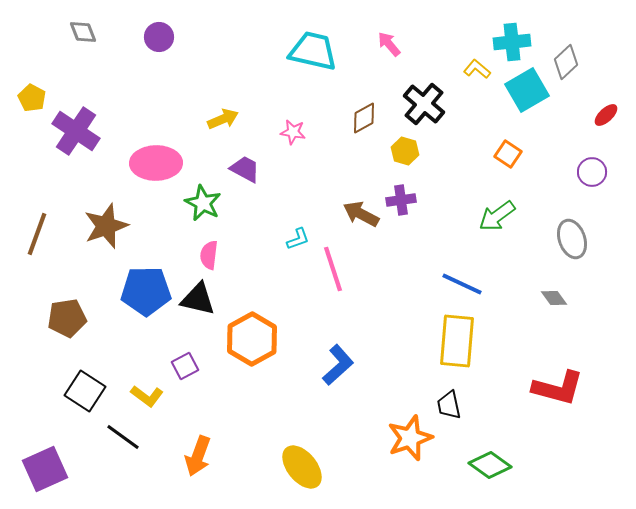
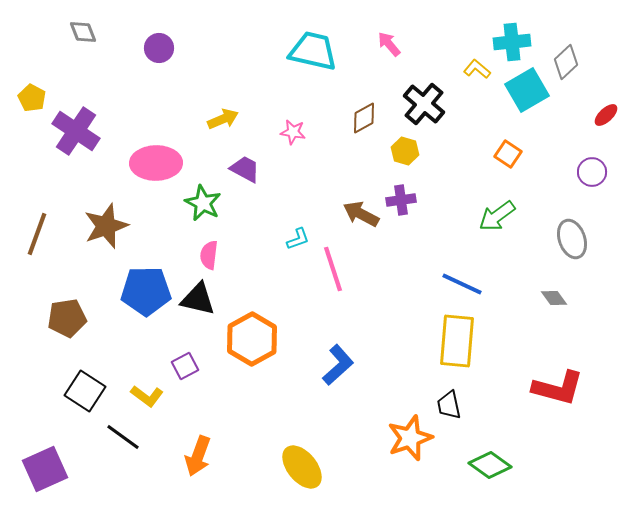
purple circle at (159, 37): moved 11 px down
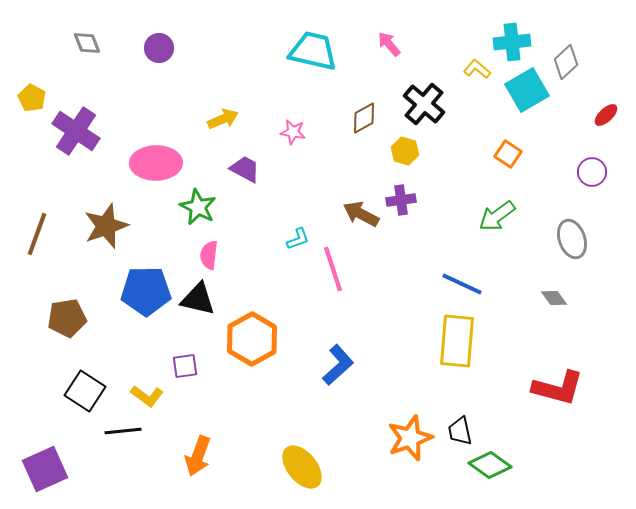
gray diamond at (83, 32): moved 4 px right, 11 px down
green star at (203, 203): moved 5 px left, 4 px down
purple square at (185, 366): rotated 20 degrees clockwise
black trapezoid at (449, 405): moved 11 px right, 26 px down
black line at (123, 437): moved 6 px up; rotated 42 degrees counterclockwise
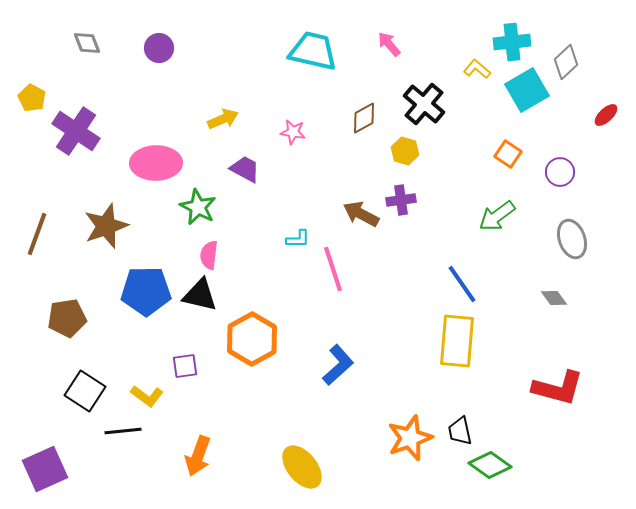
purple circle at (592, 172): moved 32 px left
cyan L-shape at (298, 239): rotated 20 degrees clockwise
blue line at (462, 284): rotated 30 degrees clockwise
black triangle at (198, 299): moved 2 px right, 4 px up
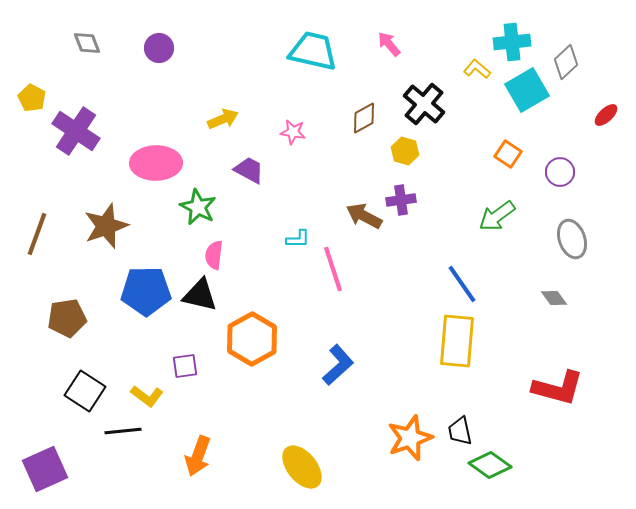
purple trapezoid at (245, 169): moved 4 px right, 1 px down
brown arrow at (361, 214): moved 3 px right, 2 px down
pink semicircle at (209, 255): moved 5 px right
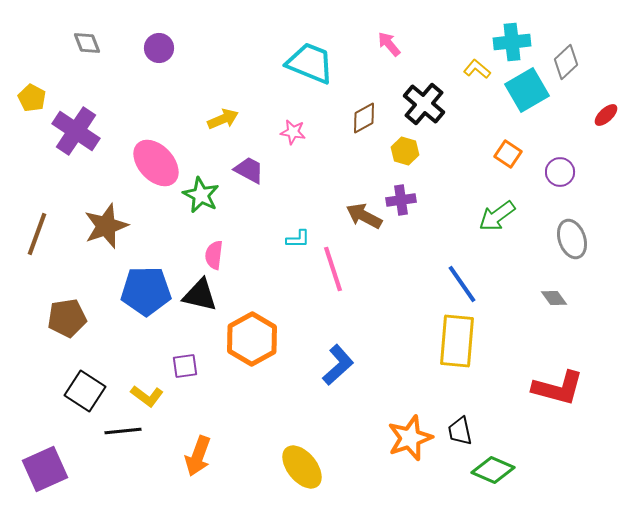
cyan trapezoid at (313, 51): moved 3 px left, 12 px down; rotated 9 degrees clockwise
pink ellipse at (156, 163): rotated 48 degrees clockwise
green star at (198, 207): moved 3 px right, 12 px up
green diamond at (490, 465): moved 3 px right, 5 px down; rotated 12 degrees counterclockwise
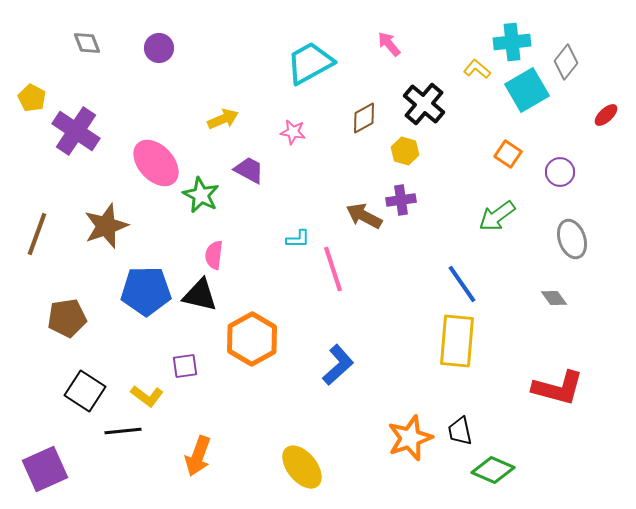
gray diamond at (566, 62): rotated 8 degrees counterclockwise
cyan trapezoid at (310, 63): rotated 51 degrees counterclockwise
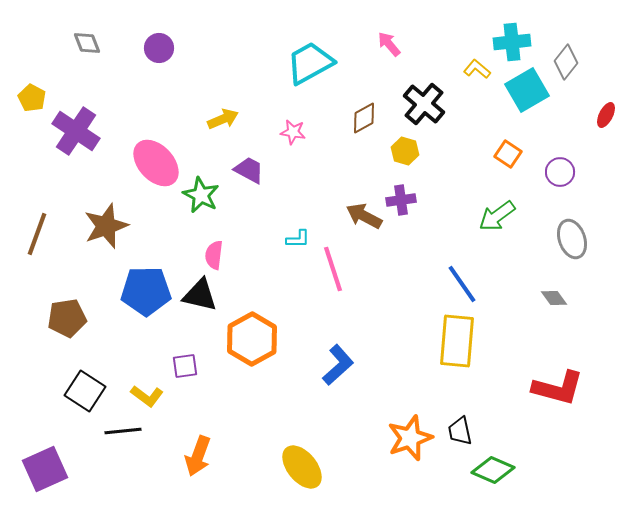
red ellipse at (606, 115): rotated 20 degrees counterclockwise
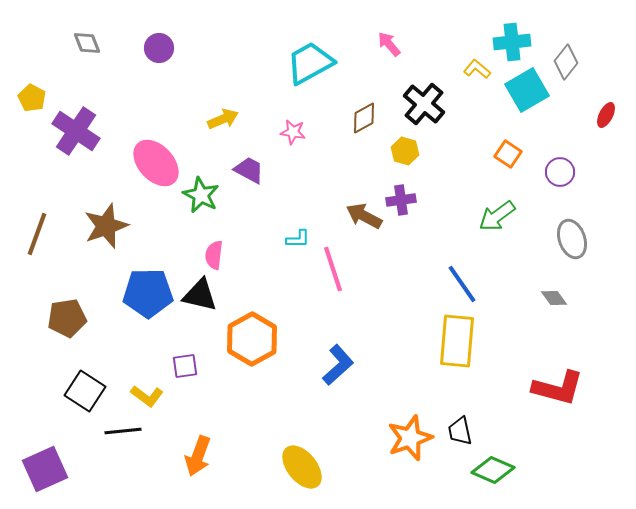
blue pentagon at (146, 291): moved 2 px right, 2 px down
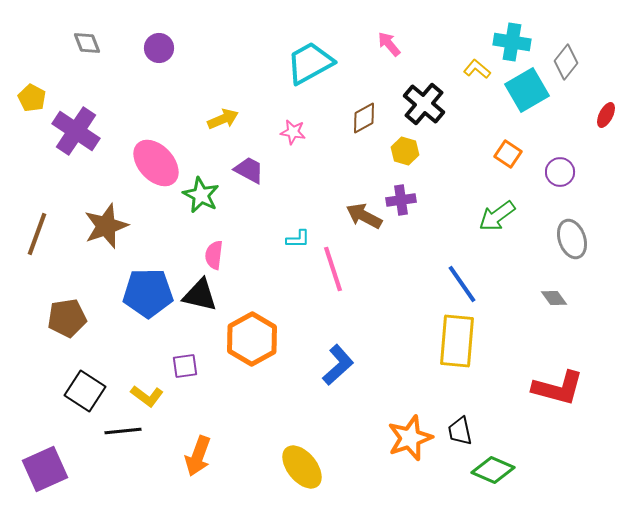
cyan cross at (512, 42): rotated 15 degrees clockwise
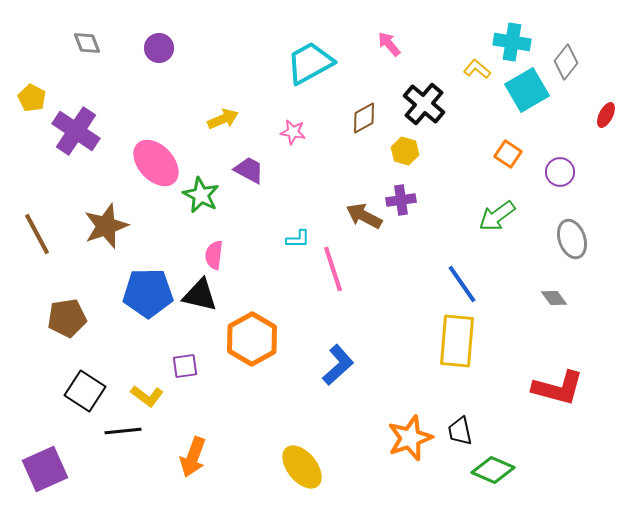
brown line at (37, 234): rotated 48 degrees counterclockwise
orange arrow at (198, 456): moved 5 px left, 1 px down
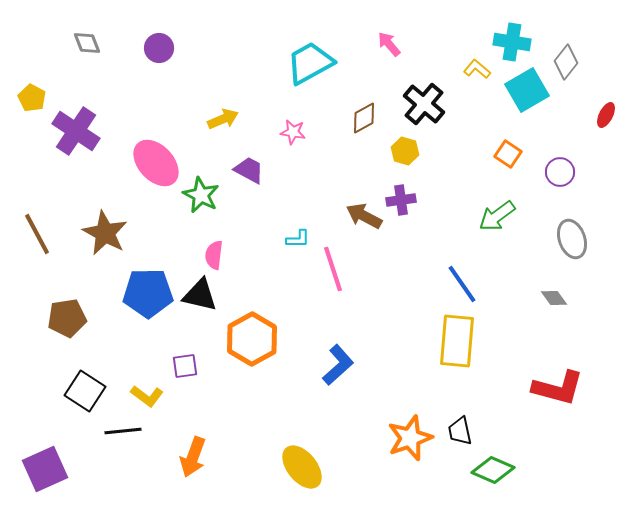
brown star at (106, 226): moved 1 px left, 7 px down; rotated 24 degrees counterclockwise
